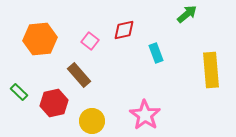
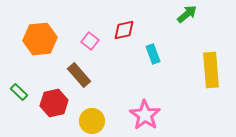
cyan rectangle: moved 3 px left, 1 px down
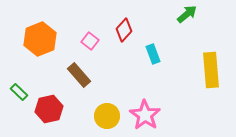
red diamond: rotated 35 degrees counterclockwise
orange hexagon: rotated 16 degrees counterclockwise
red hexagon: moved 5 px left, 6 px down
yellow circle: moved 15 px right, 5 px up
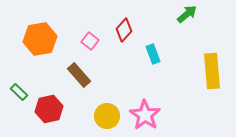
orange hexagon: rotated 12 degrees clockwise
yellow rectangle: moved 1 px right, 1 px down
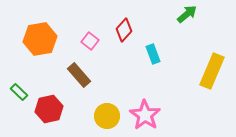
yellow rectangle: rotated 28 degrees clockwise
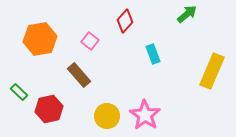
red diamond: moved 1 px right, 9 px up
